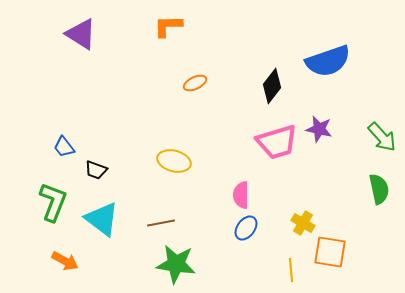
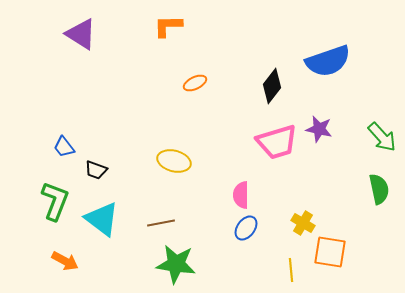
green L-shape: moved 2 px right, 1 px up
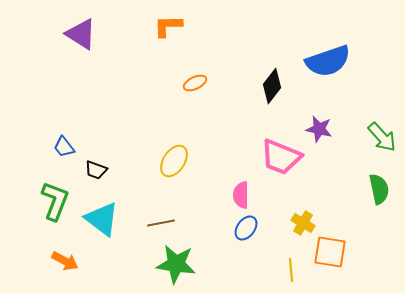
pink trapezoid: moved 4 px right, 15 px down; rotated 39 degrees clockwise
yellow ellipse: rotated 72 degrees counterclockwise
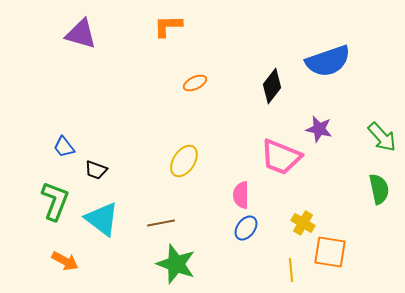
purple triangle: rotated 16 degrees counterclockwise
yellow ellipse: moved 10 px right
green star: rotated 12 degrees clockwise
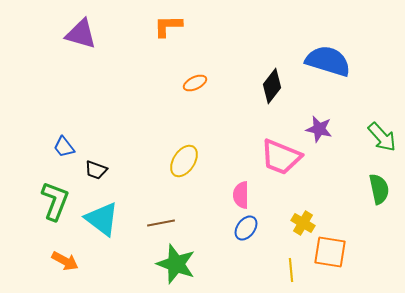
blue semicircle: rotated 144 degrees counterclockwise
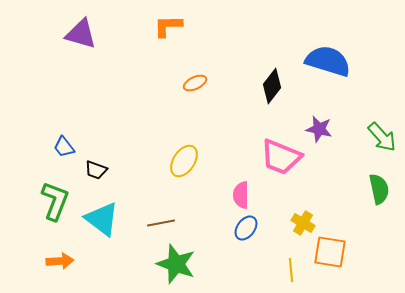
orange arrow: moved 5 px left; rotated 32 degrees counterclockwise
